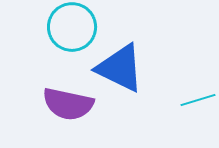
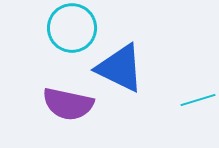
cyan circle: moved 1 px down
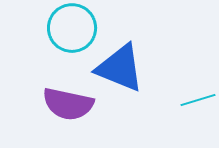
blue triangle: rotated 4 degrees counterclockwise
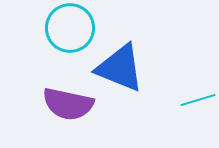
cyan circle: moved 2 px left
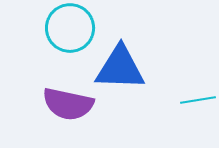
blue triangle: rotated 20 degrees counterclockwise
cyan line: rotated 8 degrees clockwise
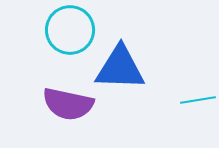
cyan circle: moved 2 px down
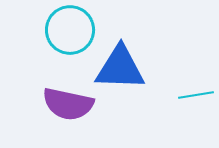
cyan line: moved 2 px left, 5 px up
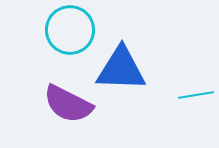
blue triangle: moved 1 px right, 1 px down
purple semicircle: rotated 15 degrees clockwise
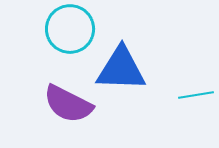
cyan circle: moved 1 px up
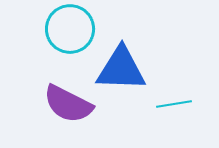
cyan line: moved 22 px left, 9 px down
